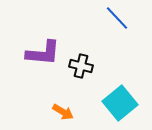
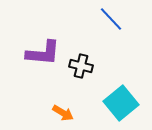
blue line: moved 6 px left, 1 px down
cyan square: moved 1 px right
orange arrow: moved 1 px down
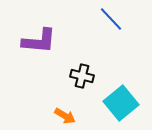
purple L-shape: moved 4 px left, 12 px up
black cross: moved 1 px right, 10 px down
orange arrow: moved 2 px right, 3 px down
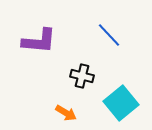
blue line: moved 2 px left, 16 px down
orange arrow: moved 1 px right, 3 px up
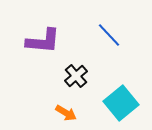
purple L-shape: moved 4 px right
black cross: moved 6 px left; rotated 35 degrees clockwise
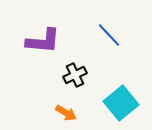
black cross: moved 1 px left, 1 px up; rotated 15 degrees clockwise
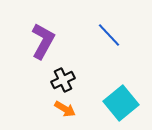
purple L-shape: rotated 66 degrees counterclockwise
black cross: moved 12 px left, 5 px down
orange arrow: moved 1 px left, 4 px up
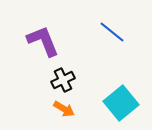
blue line: moved 3 px right, 3 px up; rotated 8 degrees counterclockwise
purple L-shape: rotated 51 degrees counterclockwise
orange arrow: moved 1 px left
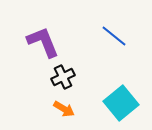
blue line: moved 2 px right, 4 px down
purple L-shape: moved 1 px down
black cross: moved 3 px up
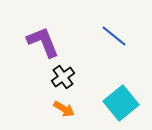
black cross: rotated 10 degrees counterclockwise
